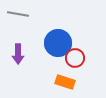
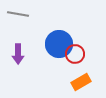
blue circle: moved 1 px right, 1 px down
red circle: moved 4 px up
orange rectangle: moved 16 px right; rotated 48 degrees counterclockwise
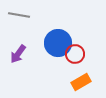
gray line: moved 1 px right, 1 px down
blue circle: moved 1 px left, 1 px up
purple arrow: rotated 36 degrees clockwise
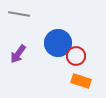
gray line: moved 1 px up
red circle: moved 1 px right, 2 px down
orange rectangle: moved 1 px up; rotated 48 degrees clockwise
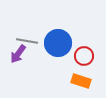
gray line: moved 8 px right, 27 px down
red circle: moved 8 px right
